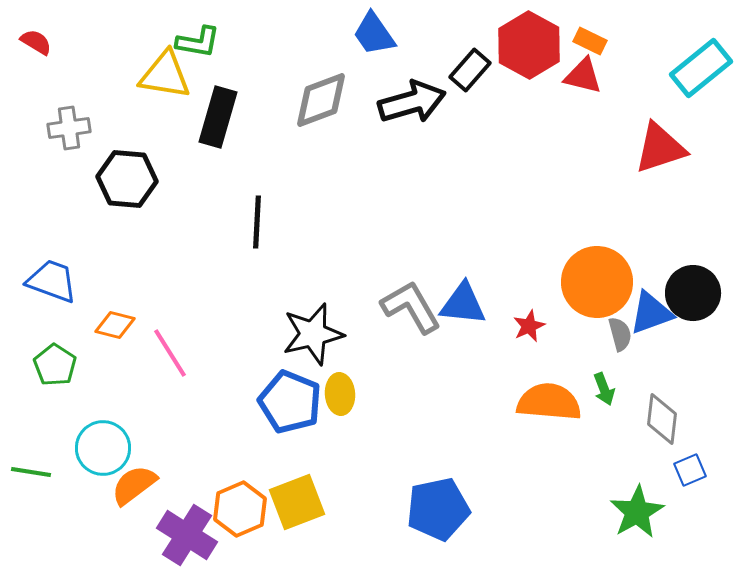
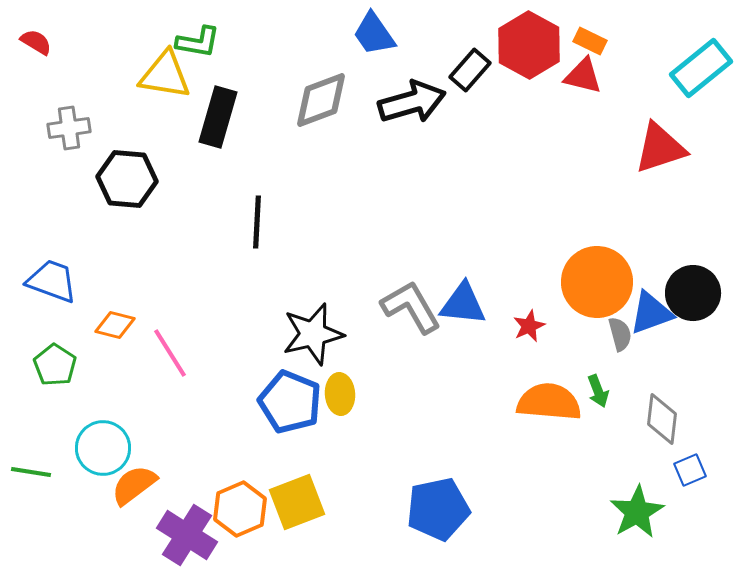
green arrow at (604, 389): moved 6 px left, 2 px down
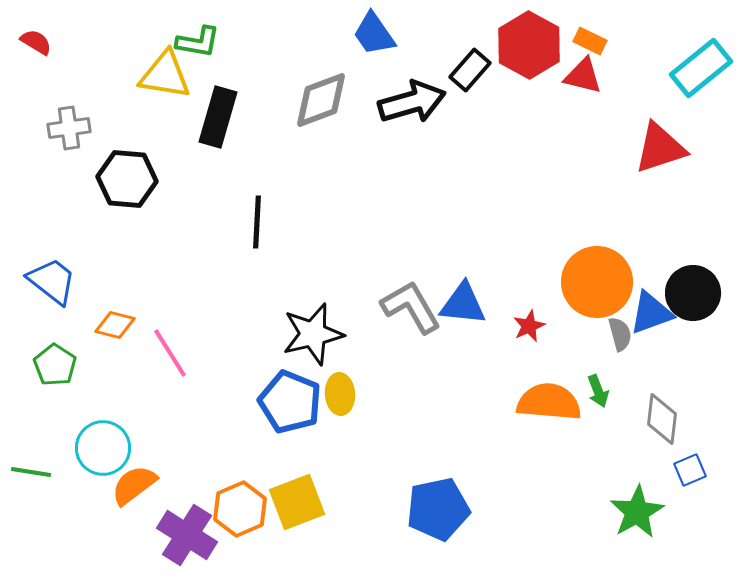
blue trapezoid at (52, 281): rotated 18 degrees clockwise
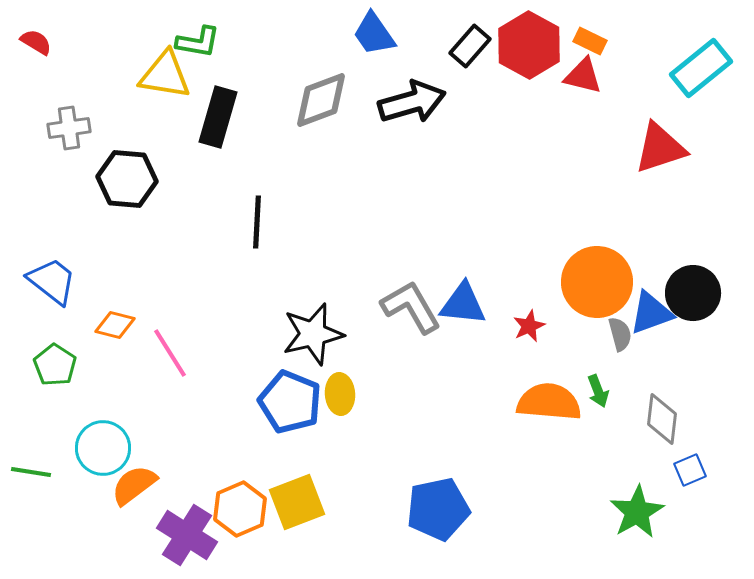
black rectangle at (470, 70): moved 24 px up
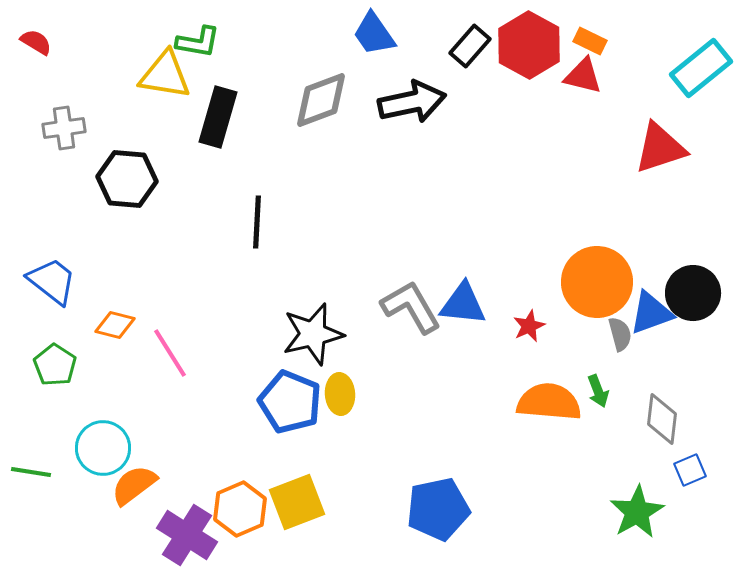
black arrow at (412, 102): rotated 4 degrees clockwise
gray cross at (69, 128): moved 5 px left
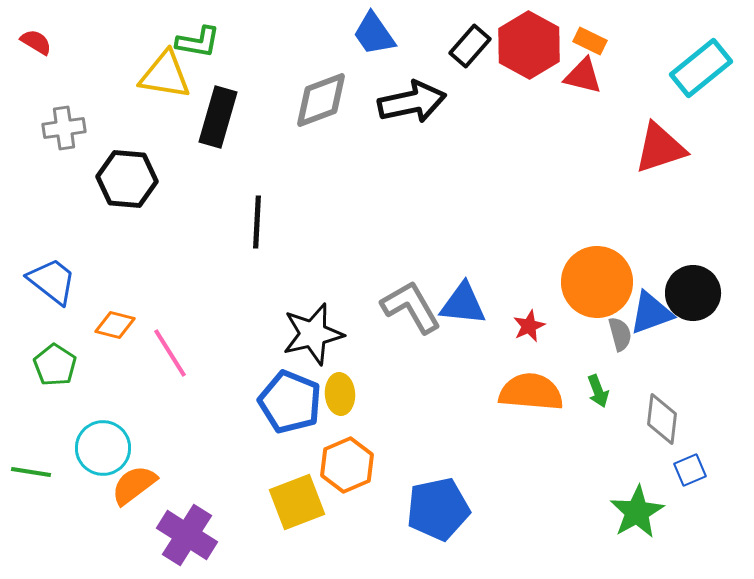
orange semicircle at (549, 402): moved 18 px left, 10 px up
orange hexagon at (240, 509): moved 107 px right, 44 px up
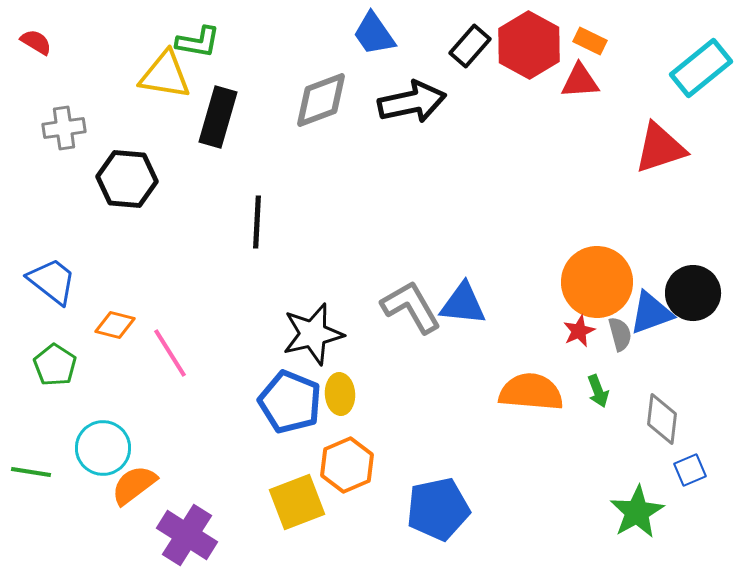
red triangle at (583, 76): moved 3 px left, 5 px down; rotated 18 degrees counterclockwise
red star at (529, 326): moved 50 px right, 5 px down
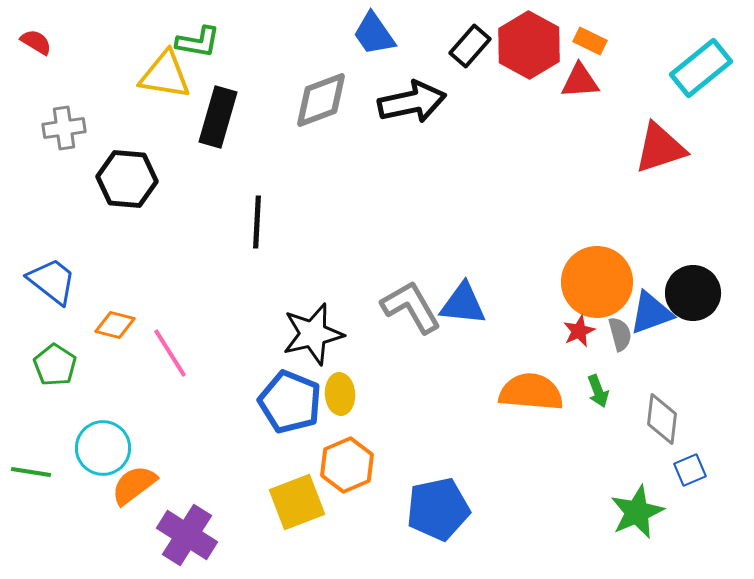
green star at (637, 512): rotated 6 degrees clockwise
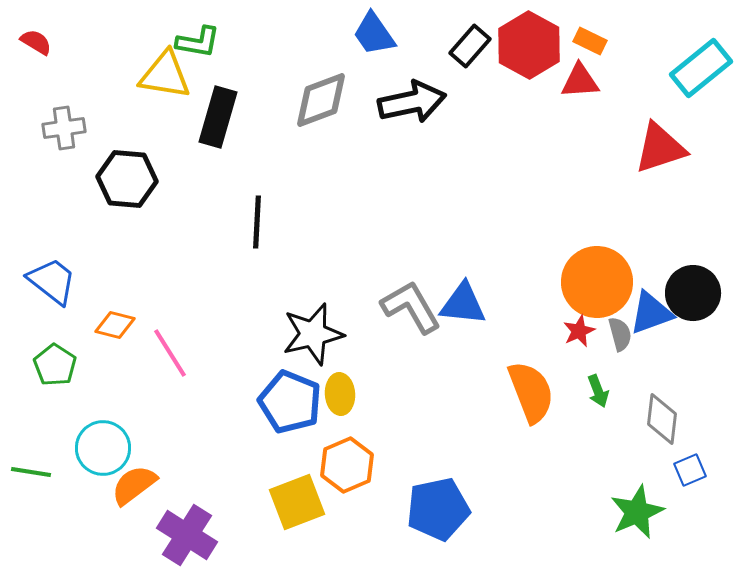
orange semicircle at (531, 392): rotated 64 degrees clockwise
